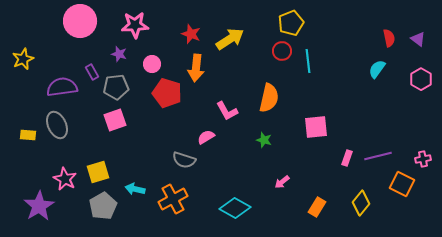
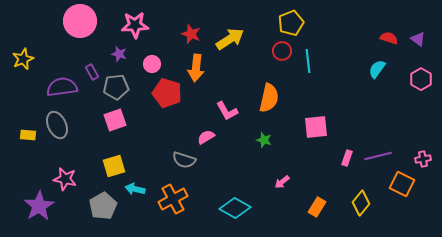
red semicircle at (389, 38): rotated 60 degrees counterclockwise
yellow square at (98, 172): moved 16 px right, 6 px up
pink star at (65, 179): rotated 15 degrees counterclockwise
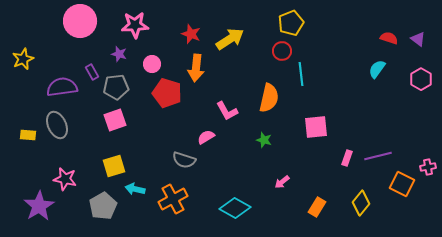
cyan line at (308, 61): moved 7 px left, 13 px down
pink cross at (423, 159): moved 5 px right, 8 px down
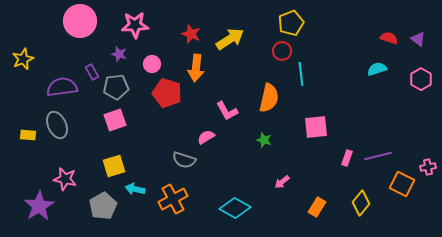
cyan semicircle at (377, 69): rotated 36 degrees clockwise
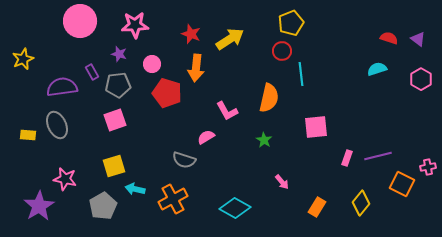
gray pentagon at (116, 87): moved 2 px right, 2 px up
green star at (264, 140): rotated 14 degrees clockwise
pink arrow at (282, 182): rotated 91 degrees counterclockwise
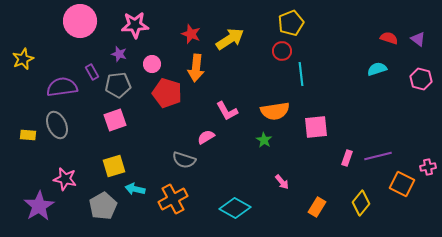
pink hexagon at (421, 79): rotated 15 degrees counterclockwise
orange semicircle at (269, 98): moved 6 px right, 13 px down; rotated 68 degrees clockwise
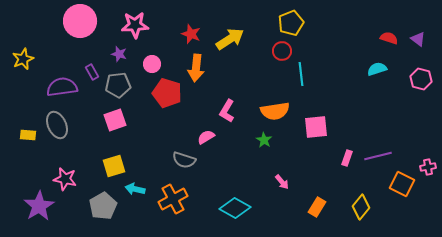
pink L-shape at (227, 111): rotated 60 degrees clockwise
yellow diamond at (361, 203): moved 4 px down
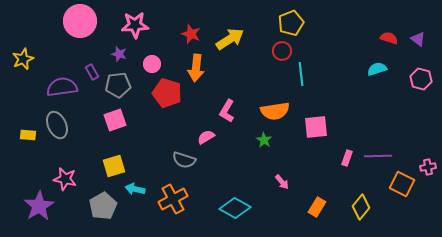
purple line at (378, 156): rotated 12 degrees clockwise
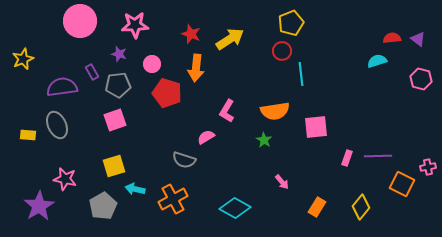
red semicircle at (389, 38): moved 3 px right; rotated 24 degrees counterclockwise
cyan semicircle at (377, 69): moved 8 px up
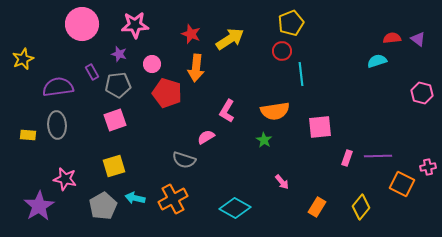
pink circle at (80, 21): moved 2 px right, 3 px down
pink hexagon at (421, 79): moved 1 px right, 14 px down
purple semicircle at (62, 87): moved 4 px left
gray ellipse at (57, 125): rotated 20 degrees clockwise
pink square at (316, 127): moved 4 px right
cyan arrow at (135, 189): moved 9 px down
